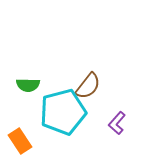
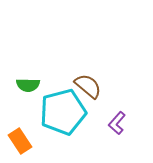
brown semicircle: rotated 88 degrees counterclockwise
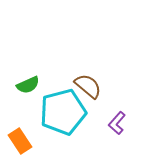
green semicircle: rotated 25 degrees counterclockwise
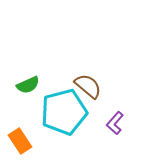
cyan pentagon: moved 1 px right
purple L-shape: moved 2 px left
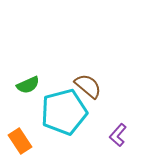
purple L-shape: moved 3 px right, 12 px down
